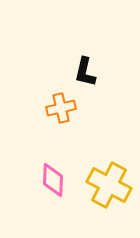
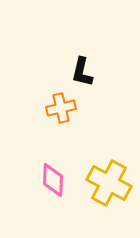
black L-shape: moved 3 px left
yellow cross: moved 2 px up
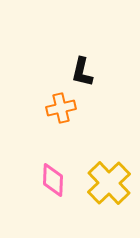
yellow cross: rotated 18 degrees clockwise
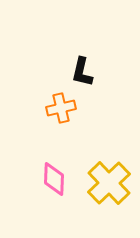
pink diamond: moved 1 px right, 1 px up
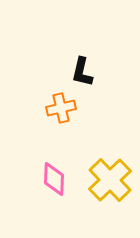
yellow cross: moved 1 px right, 3 px up
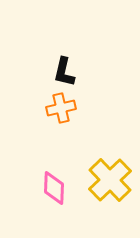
black L-shape: moved 18 px left
pink diamond: moved 9 px down
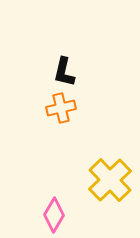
pink diamond: moved 27 px down; rotated 28 degrees clockwise
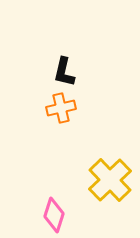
pink diamond: rotated 12 degrees counterclockwise
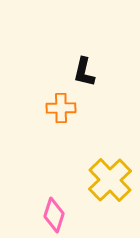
black L-shape: moved 20 px right
orange cross: rotated 12 degrees clockwise
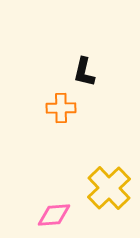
yellow cross: moved 1 px left, 8 px down
pink diamond: rotated 68 degrees clockwise
